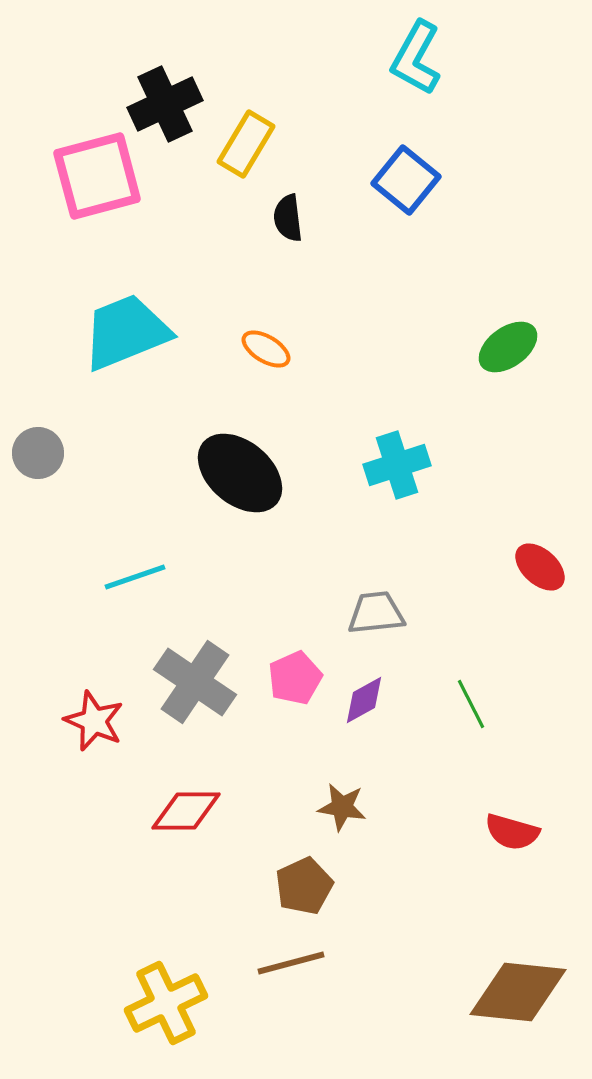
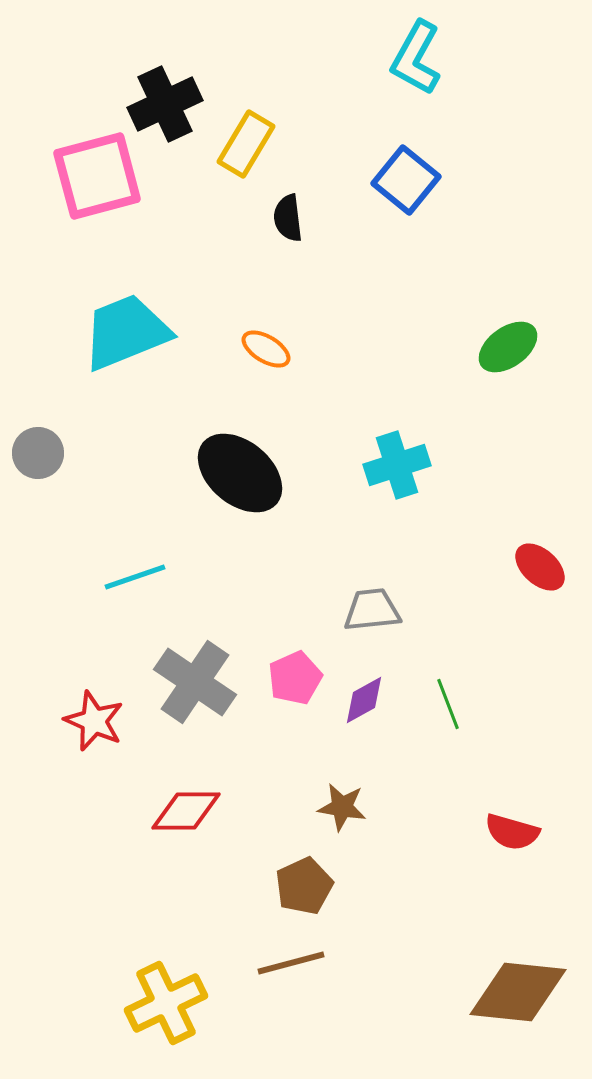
gray trapezoid: moved 4 px left, 3 px up
green line: moved 23 px left; rotated 6 degrees clockwise
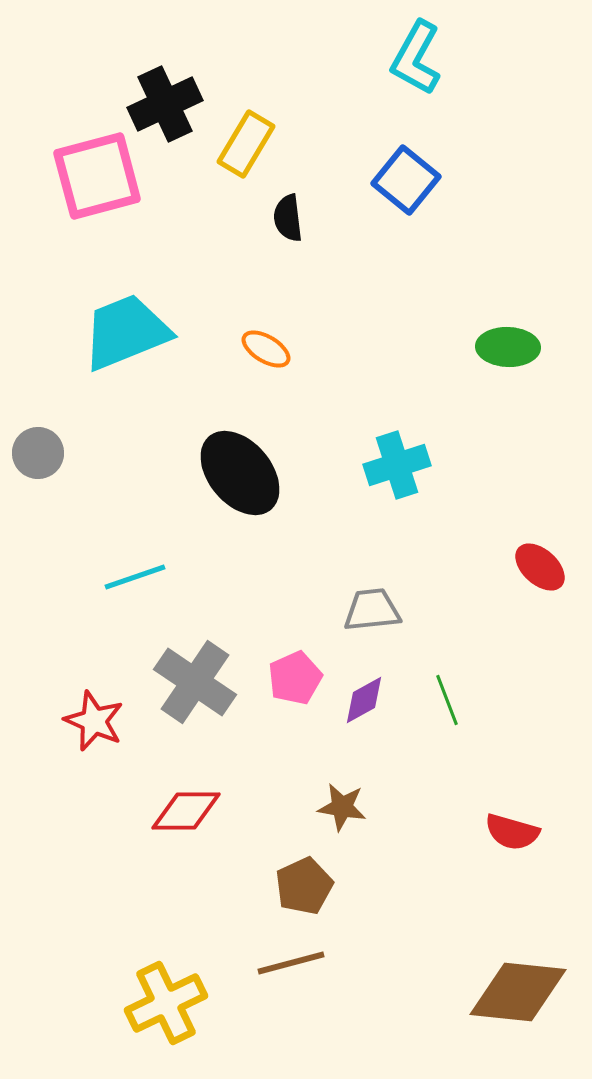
green ellipse: rotated 38 degrees clockwise
black ellipse: rotated 10 degrees clockwise
green line: moved 1 px left, 4 px up
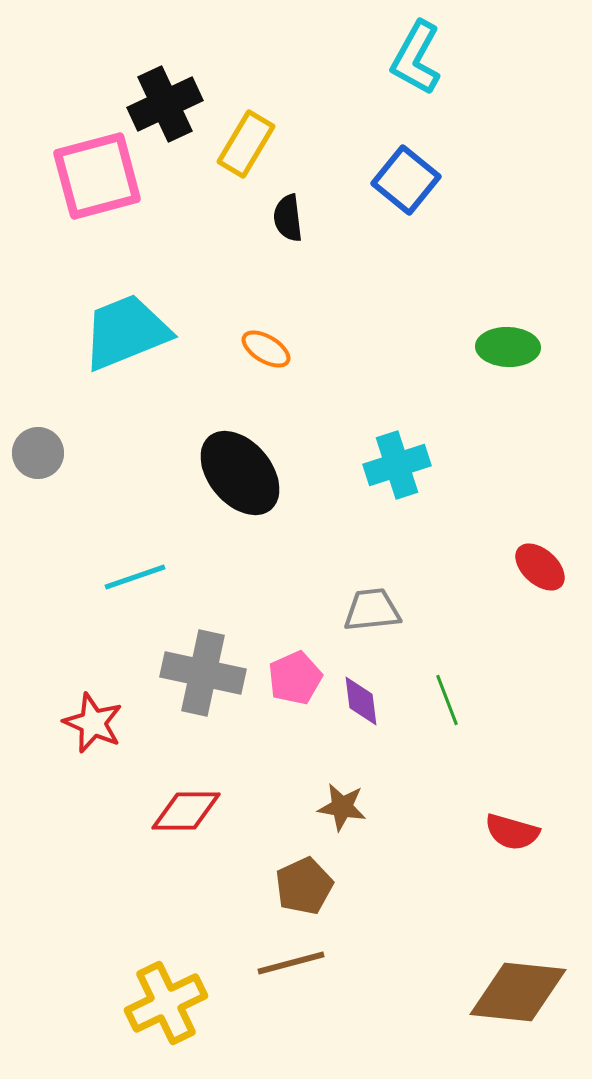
gray cross: moved 8 px right, 9 px up; rotated 22 degrees counterclockwise
purple diamond: moved 3 px left, 1 px down; rotated 68 degrees counterclockwise
red star: moved 1 px left, 2 px down
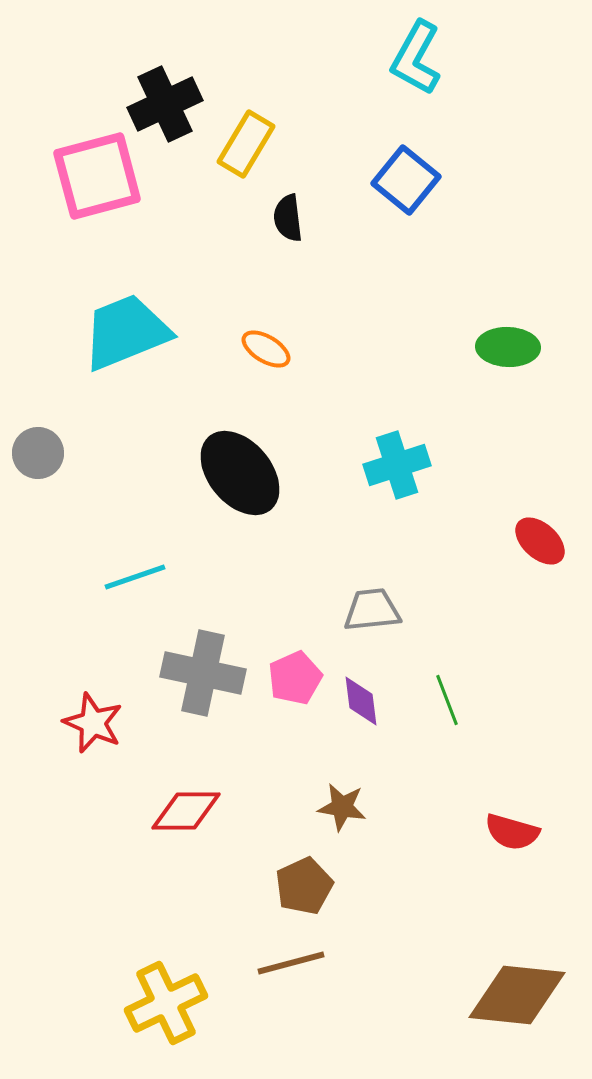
red ellipse: moved 26 px up
brown diamond: moved 1 px left, 3 px down
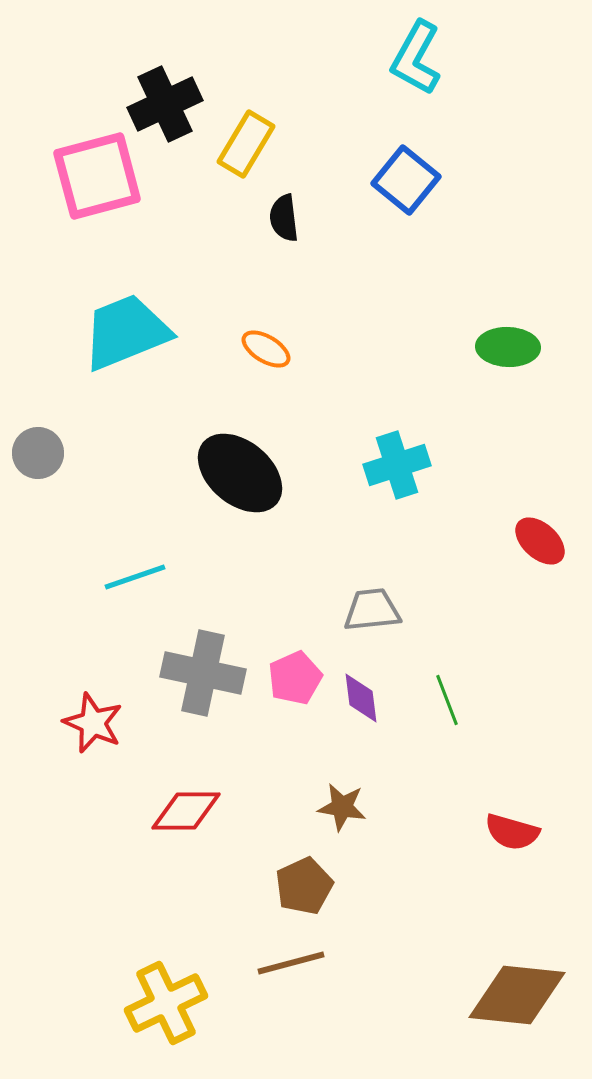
black semicircle: moved 4 px left
black ellipse: rotated 10 degrees counterclockwise
purple diamond: moved 3 px up
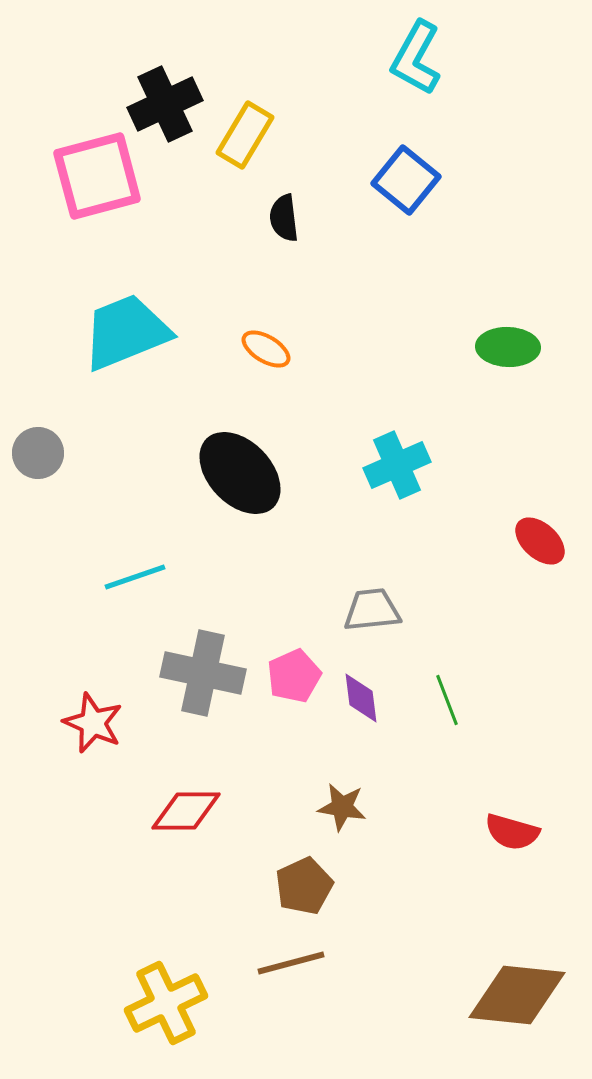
yellow rectangle: moved 1 px left, 9 px up
cyan cross: rotated 6 degrees counterclockwise
black ellipse: rotated 6 degrees clockwise
pink pentagon: moved 1 px left, 2 px up
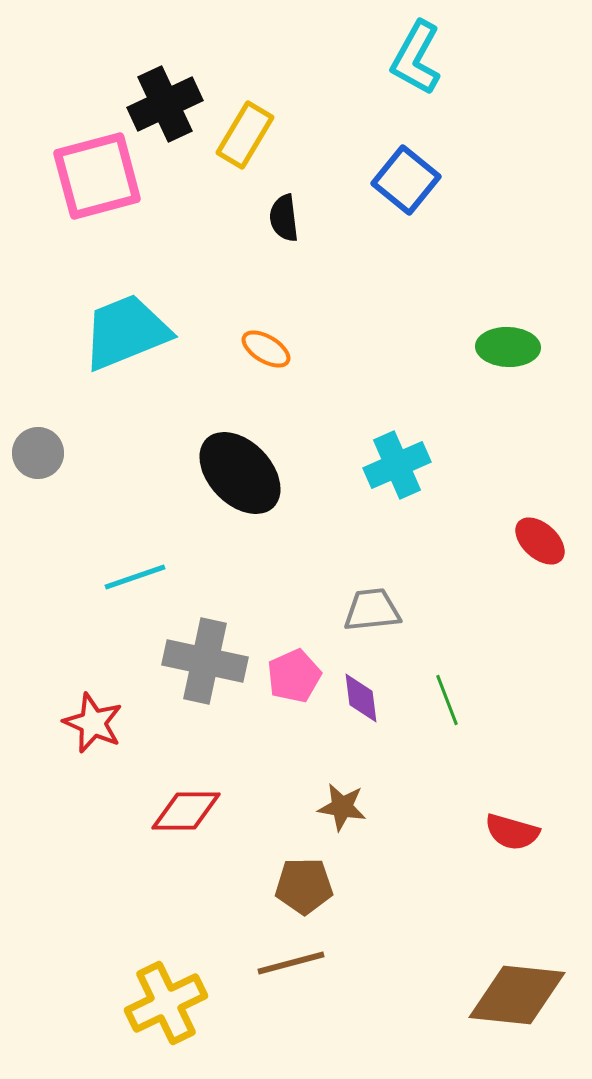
gray cross: moved 2 px right, 12 px up
brown pentagon: rotated 24 degrees clockwise
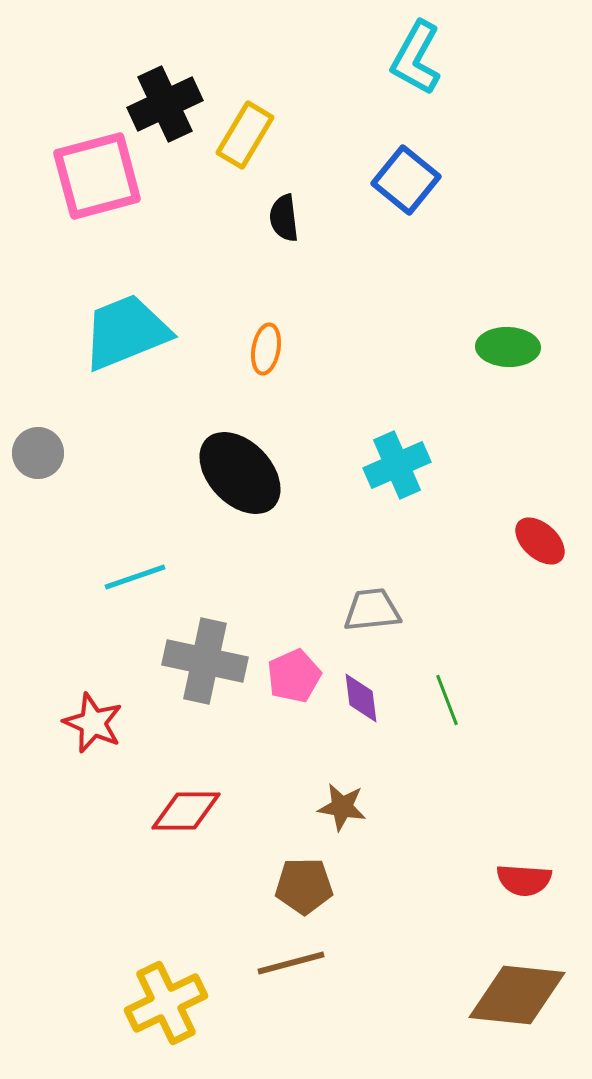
orange ellipse: rotated 69 degrees clockwise
red semicircle: moved 12 px right, 48 px down; rotated 12 degrees counterclockwise
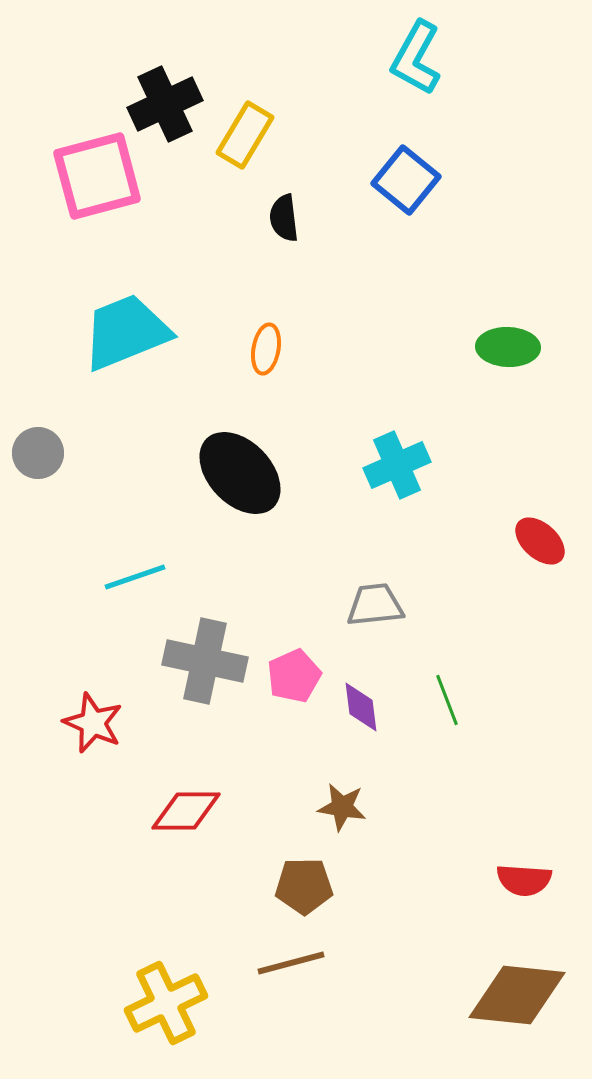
gray trapezoid: moved 3 px right, 5 px up
purple diamond: moved 9 px down
